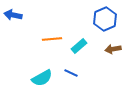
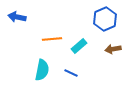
blue arrow: moved 4 px right, 2 px down
cyan semicircle: moved 8 px up; rotated 50 degrees counterclockwise
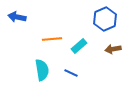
cyan semicircle: rotated 20 degrees counterclockwise
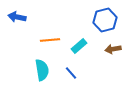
blue hexagon: moved 1 px down; rotated 10 degrees clockwise
orange line: moved 2 px left, 1 px down
blue line: rotated 24 degrees clockwise
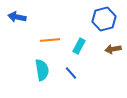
blue hexagon: moved 1 px left, 1 px up
cyan rectangle: rotated 21 degrees counterclockwise
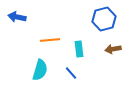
cyan rectangle: moved 3 px down; rotated 35 degrees counterclockwise
cyan semicircle: moved 2 px left; rotated 25 degrees clockwise
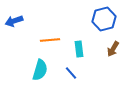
blue arrow: moved 3 px left, 4 px down; rotated 30 degrees counterclockwise
brown arrow: rotated 49 degrees counterclockwise
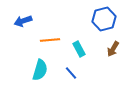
blue arrow: moved 9 px right
cyan rectangle: rotated 21 degrees counterclockwise
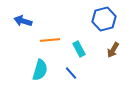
blue arrow: rotated 36 degrees clockwise
brown arrow: moved 1 px down
